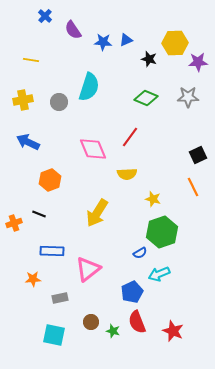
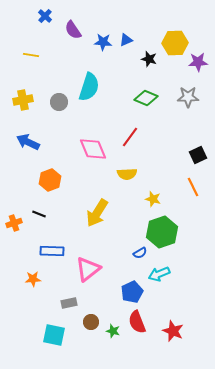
yellow line: moved 5 px up
gray rectangle: moved 9 px right, 5 px down
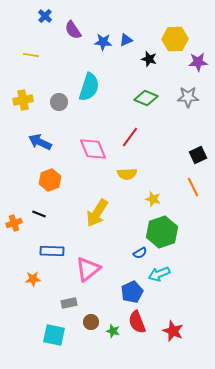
yellow hexagon: moved 4 px up
blue arrow: moved 12 px right
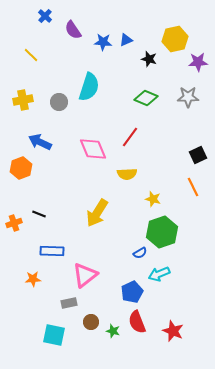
yellow hexagon: rotated 10 degrees counterclockwise
yellow line: rotated 35 degrees clockwise
orange hexagon: moved 29 px left, 12 px up
pink triangle: moved 3 px left, 6 px down
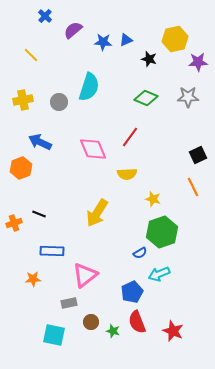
purple semicircle: rotated 84 degrees clockwise
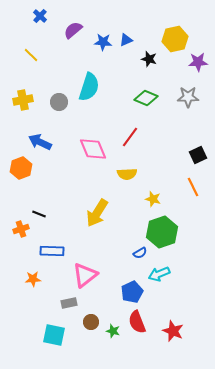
blue cross: moved 5 px left
orange cross: moved 7 px right, 6 px down
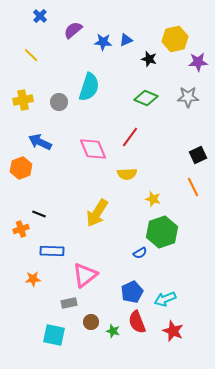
cyan arrow: moved 6 px right, 25 px down
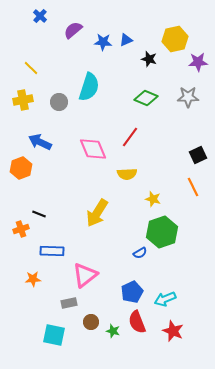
yellow line: moved 13 px down
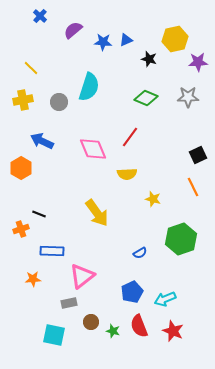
blue arrow: moved 2 px right, 1 px up
orange hexagon: rotated 10 degrees counterclockwise
yellow arrow: rotated 68 degrees counterclockwise
green hexagon: moved 19 px right, 7 px down
pink triangle: moved 3 px left, 1 px down
red semicircle: moved 2 px right, 4 px down
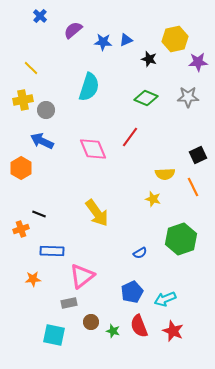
gray circle: moved 13 px left, 8 px down
yellow semicircle: moved 38 px right
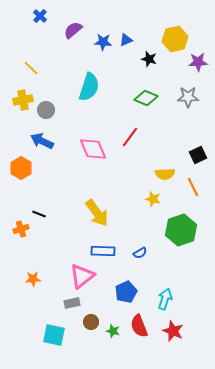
green hexagon: moved 9 px up
blue rectangle: moved 51 px right
blue pentagon: moved 6 px left
cyan arrow: rotated 130 degrees clockwise
gray rectangle: moved 3 px right
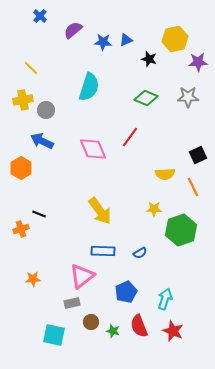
yellow star: moved 1 px right, 10 px down; rotated 14 degrees counterclockwise
yellow arrow: moved 3 px right, 2 px up
